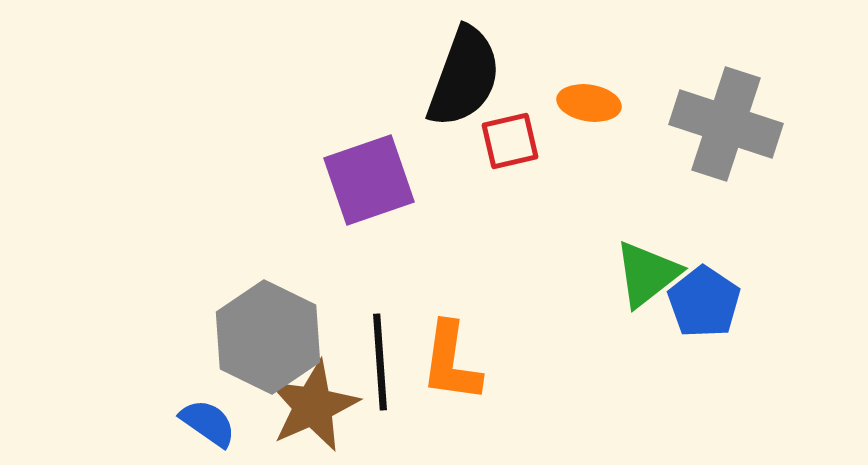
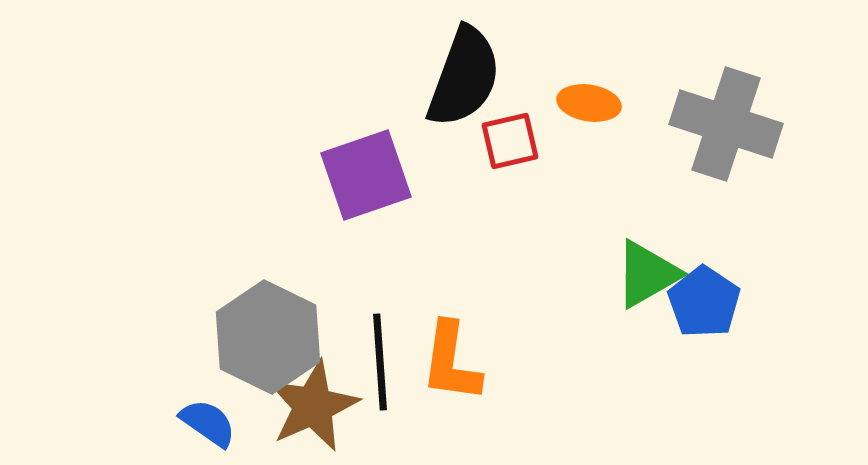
purple square: moved 3 px left, 5 px up
green triangle: rotated 8 degrees clockwise
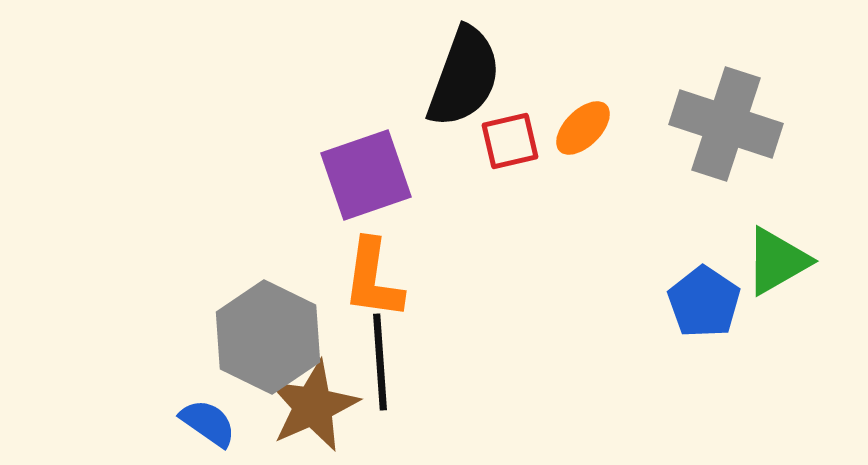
orange ellipse: moved 6 px left, 25 px down; rotated 54 degrees counterclockwise
green triangle: moved 130 px right, 13 px up
orange L-shape: moved 78 px left, 83 px up
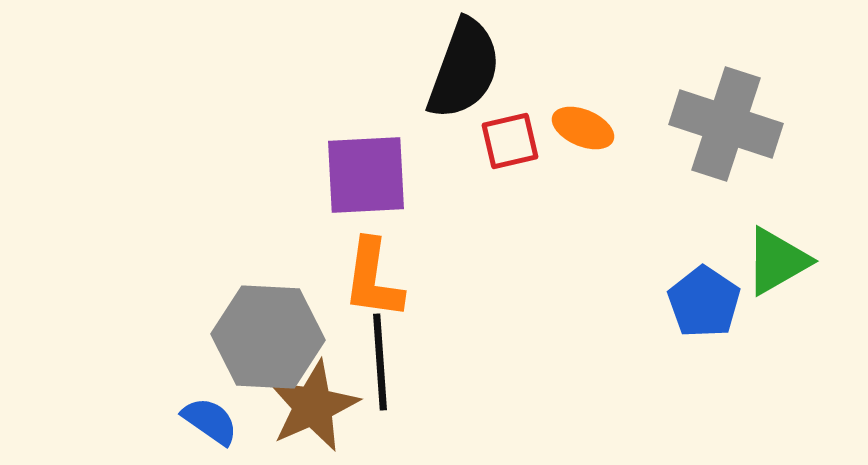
black semicircle: moved 8 px up
orange ellipse: rotated 68 degrees clockwise
purple square: rotated 16 degrees clockwise
gray hexagon: rotated 23 degrees counterclockwise
blue semicircle: moved 2 px right, 2 px up
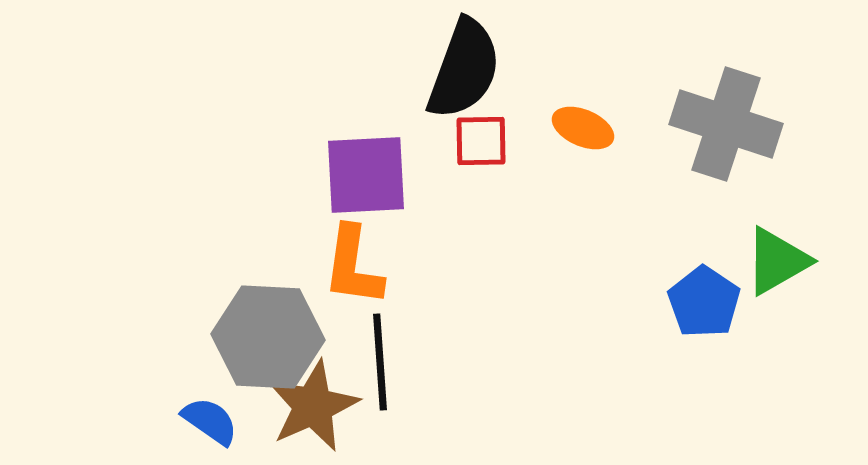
red square: moved 29 px left; rotated 12 degrees clockwise
orange L-shape: moved 20 px left, 13 px up
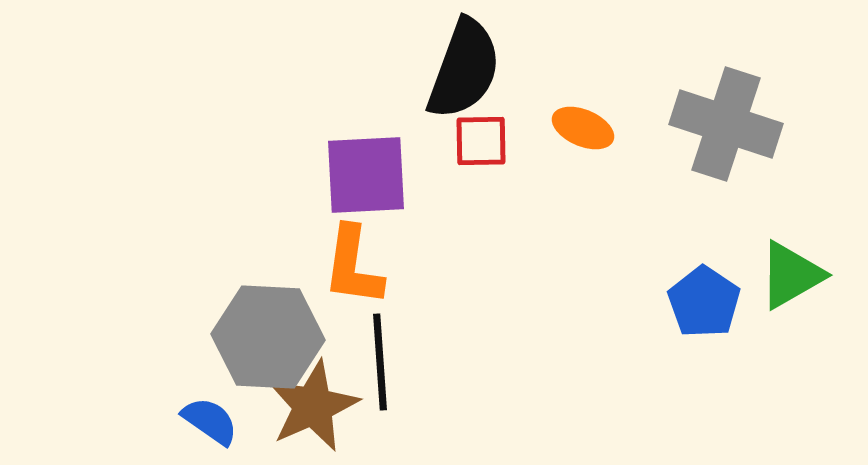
green triangle: moved 14 px right, 14 px down
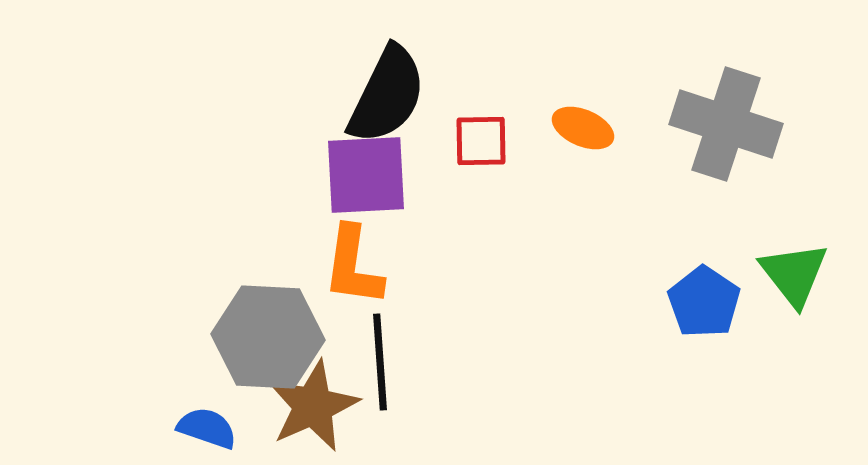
black semicircle: moved 77 px left, 26 px down; rotated 6 degrees clockwise
green triangle: moved 3 px right, 1 px up; rotated 38 degrees counterclockwise
blue semicircle: moved 3 px left, 7 px down; rotated 16 degrees counterclockwise
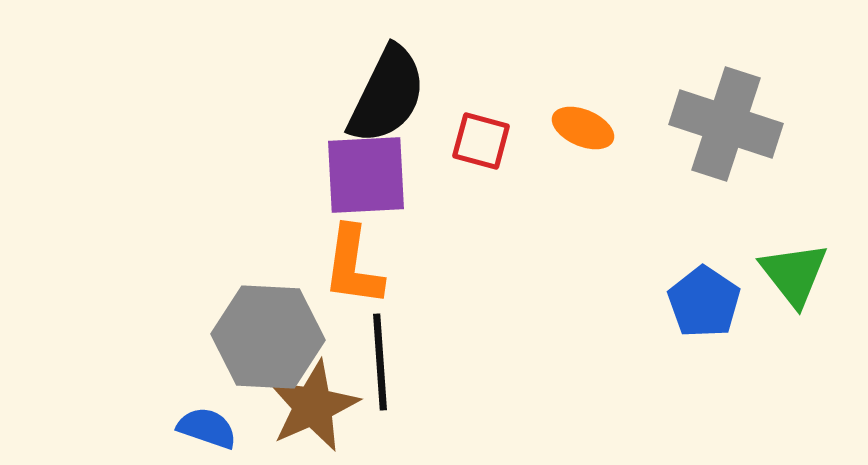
red square: rotated 16 degrees clockwise
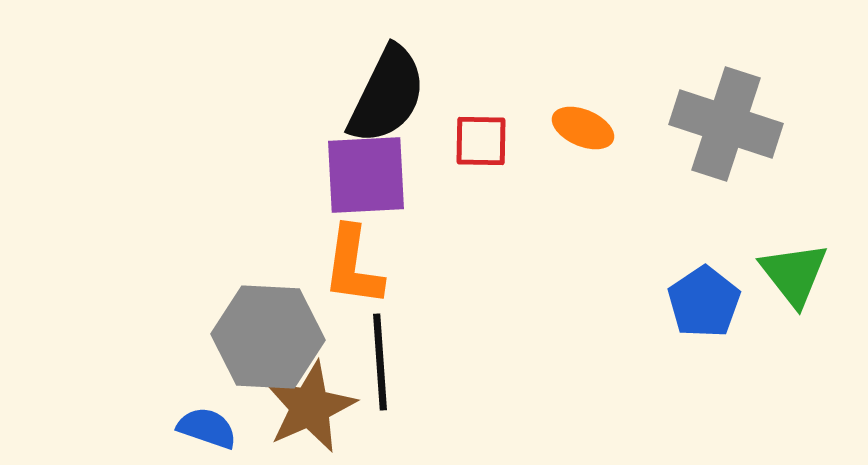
red square: rotated 14 degrees counterclockwise
blue pentagon: rotated 4 degrees clockwise
brown star: moved 3 px left, 1 px down
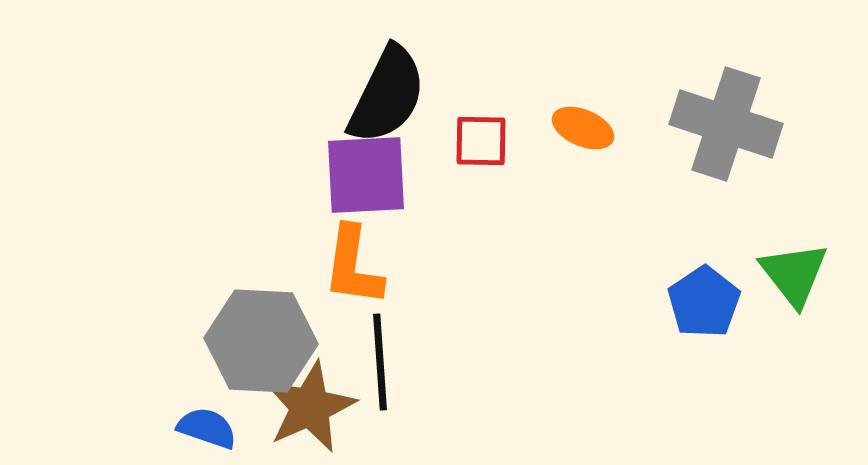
gray hexagon: moved 7 px left, 4 px down
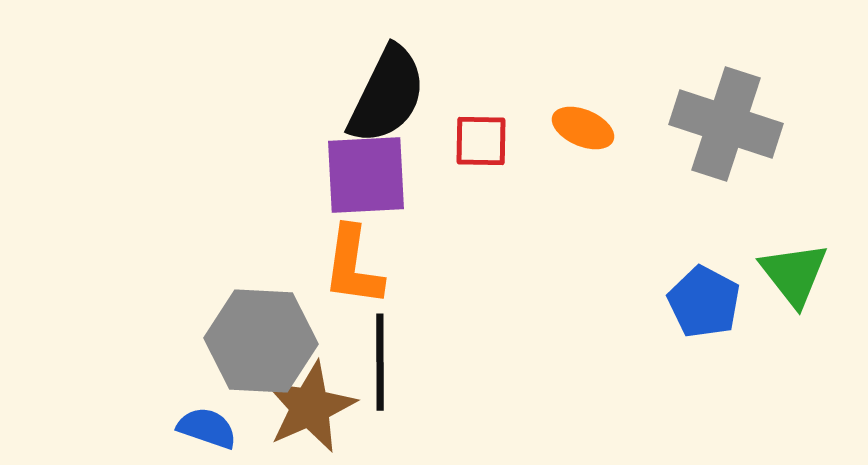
blue pentagon: rotated 10 degrees counterclockwise
black line: rotated 4 degrees clockwise
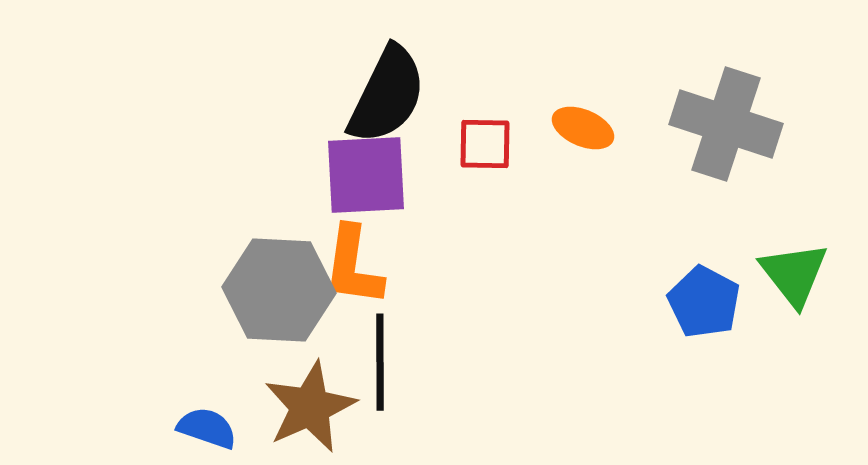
red square: moved 4 px right, 3 px down
gray hexagon: moved 18 px right, 51 px up
